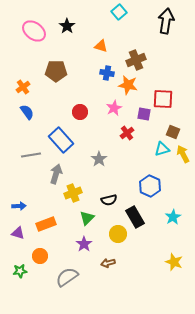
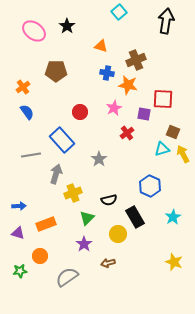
blue rectangle: moved 1 px right
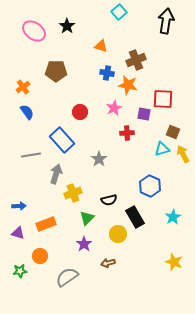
red cross: rotated 32 degrees clockwise
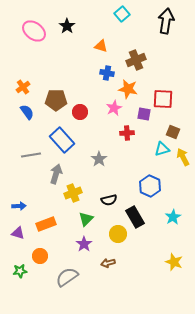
cyan square: moved 3 px right, 2 px down
brown pentagon: moved 29 px down
orange star: moved 4 px down
yellow arrow: moved 3 px down
green triangle: moved 1 px left, 1 px down
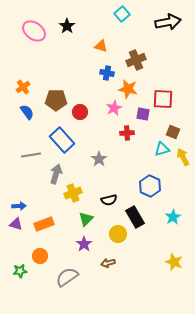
black arrow: moved 2 px right, 1 px down; rotated 70 degrees clockwise
purple square: moved 1 px left
orange rectangle: moved 2 px left
purple triangle: moved 2 px left, 9 px up
